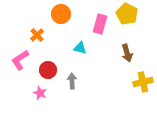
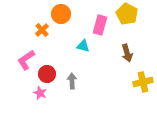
pink rectangle: moved 1 px down
orange cross: moved 5 px right, 5 px up
cyan triangle: moved 3 px right, 2 px up
pink L-shape: moved 6 px right
red circle: moved 1 px left, 4 px down
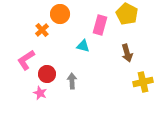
orange circle: moved 1 px left
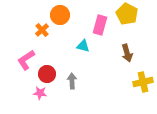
orange circle: moved 1 px down
pink star: rotated 16 degrees counterclockwise
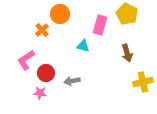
orange circle: moved 1 px up
red circle: moved 1 px left, 1 px up
gray arrow: rotated 98 degrees counterclockwise
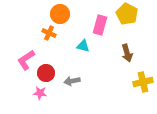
orange cross: moved 7 px right, 3 px down; rotated 24 degrees counterclockwise
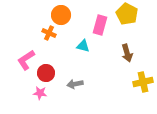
orange circle: moved 1 px right, 1 px down
gray arrow: moved 3 px right, 3 px down
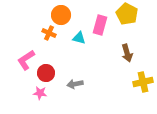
cyan triangle: moved 4 px left, 8 px up
